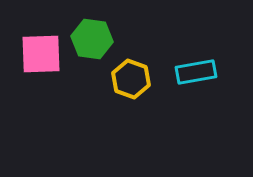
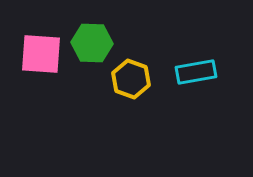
green hexagon: moved 4 px down; rotated 6 degrees counterclockwise
pink square: rotated 6 degrees clockwise
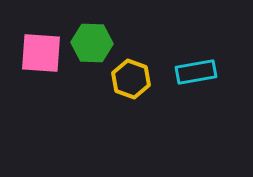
pink square: moved 1 px up
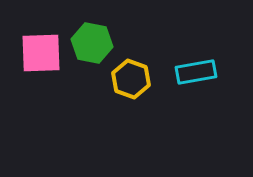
green hexagon: rotated 9 degrees clockwise
pink square: rotated 6 degrees counterclockwise
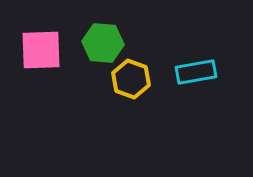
green hexagon: moved 11 px right; rotated 6 degrees counterclockwise
pink square: moved 3 px up
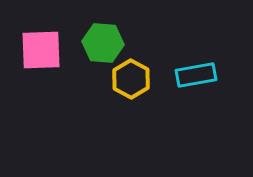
cyan rectangle: moved 3 px down
yellow hexagon: rotated 9 degrees clockwise
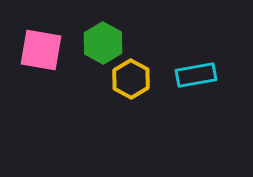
green hexagon: rotated 24 degrees clockwise
pink square: rotated 12 degrees clockwise
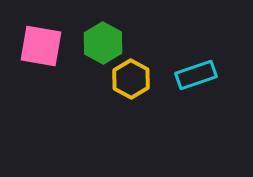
pink square: moved 4 px up
cyan rectangle: rotated 9 degrees counterclockwise
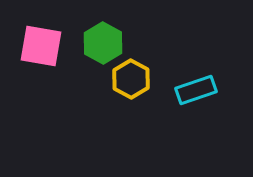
cyan rectangle: moved 15 px down
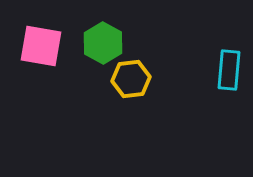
yellow hexagon: rotated 24 degrees clockwise
cyan rectangle: moved 33 px right, 20 px up; rotated 66 degrees counterclockwise
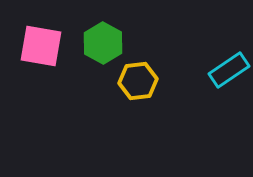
cyan rectangle: rotated 51 degrees clockwise
yellow hexagon: moved 7 px right, 2 px down
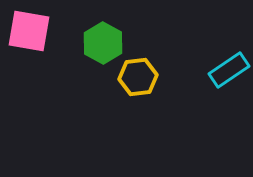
pink square: moved 12 px left, 15 px up
yellow hexagon: moved 4 px up
